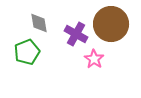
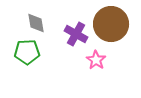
gray diamond: moved 3 px left
green pentagon: rotated 20 degrees clockwise
pink star: moved 2 px right, 1 px down
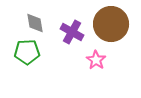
gray diamond: moved 1 px left
purple cross: moved 4 px left, 2 px up
